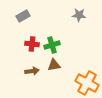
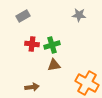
brown arrow: moved 16 px down
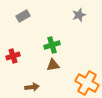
gray star: rotated 24 degrees counterclockwise
red cross: moved 19 px left, 12 px down; rotated 24 degrees counterclockwise
brown triangle: moved 1 px left
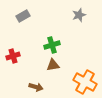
orange cross: moved 2 px left, 1 px up
brown arrow: moved 4 px right; rotated 24 degrees clockwise
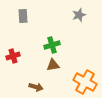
gray rectangle: rotated 64 degrees counterclockwise
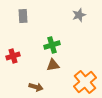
orange cross: rotated 20 degrees clockwise
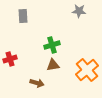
gray star: moved 4 px up; rotated 24 degrees clockwise
red cross: moved 3 px left, 3 px down
orange cross: moved 2 px right, 12 px up
brown arrow: moved 1 px right, 4 px up
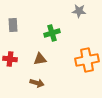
gray rectangle: moved 10 px left, 9 px down
green cross: moved 12 px up
red cross: rotated 24 degrees clockwise
brown triangle: moved 13 px left, 6 px up
orange cross: moved 10 px up; rotated 30 degrees clockwise
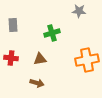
red cross: moved 1 px right, 1 px up
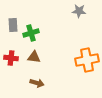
green cross: moved 21 px left
brown triangle: moved 6 px left, 2 px up; rotated 16 degrees clockwise
